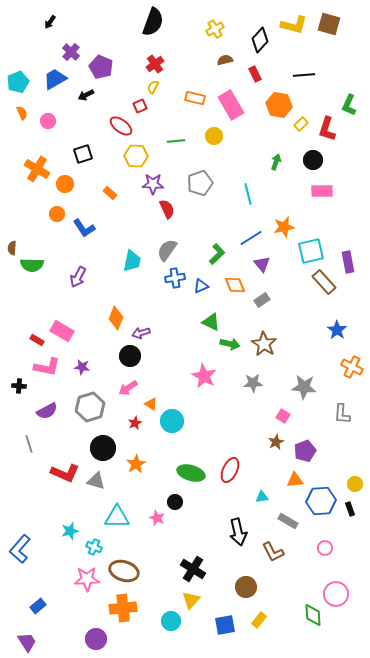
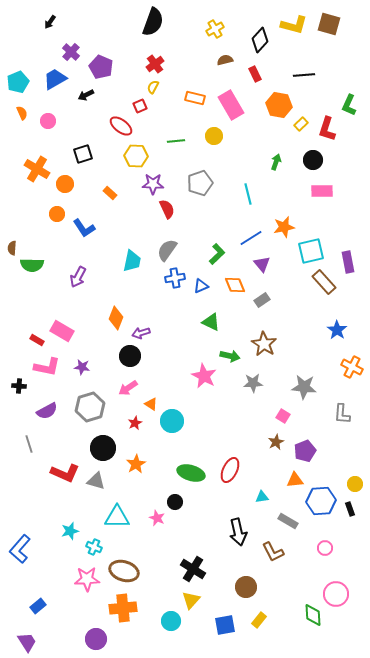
green arrow at (230, 344): moved 12 px down
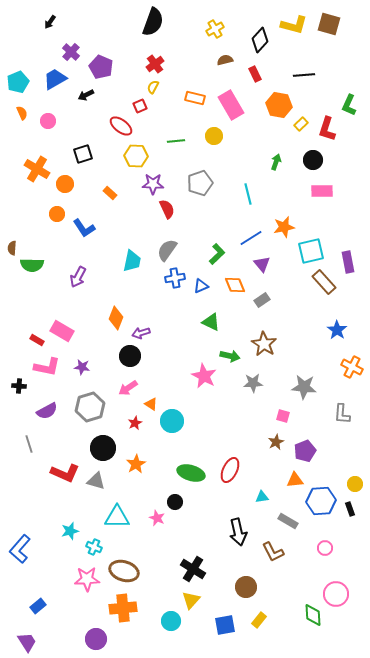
pink square at (283, 416): rotated 16 degrees counterclockwise
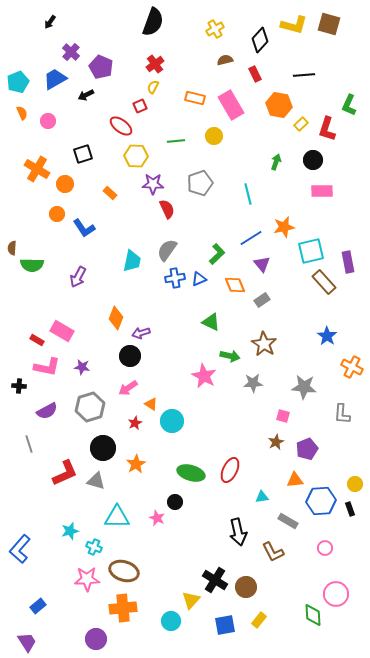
blue triangle at (201, 286): moved 2 px left, 7 px up
blue star at (337, 330): moved 10 px left, 6 px down
purple pentagon at (305, 451): moved 2 px right, 2 px up
red L-shape at (65, 473): rotated 48 degrees counterclockwise
black cross at (193, 569): moved 22 px right, 11 px down
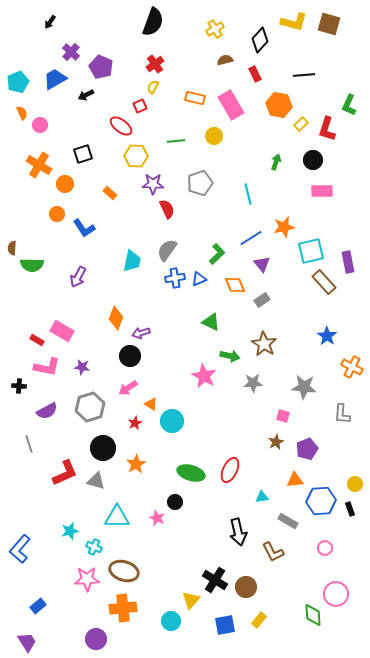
yellow L-shape at (294, 25): moved 3 px up
pink circle at (48, 121): moved 8 px left, 4 px down
orange cross at (37, 169): moved 2 px right, 4 px up
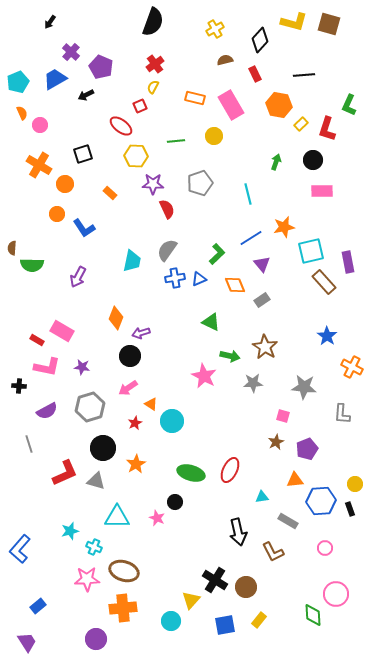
brown star at (264, 344): moved 1 px right, 3 px down
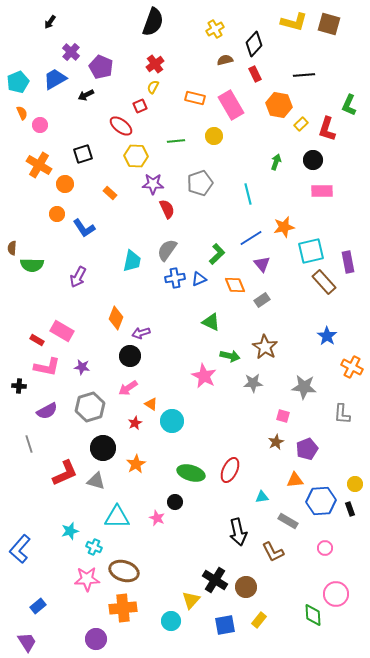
black diamond at (260, 40): moved 6 px left, 4 px down
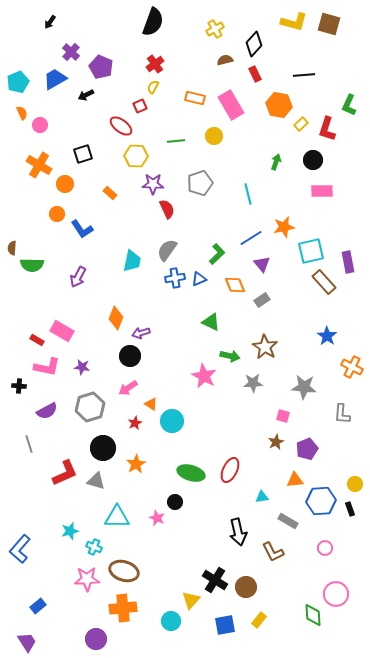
blue L-shape at (84, 228): moved 2 px left, 1 px down
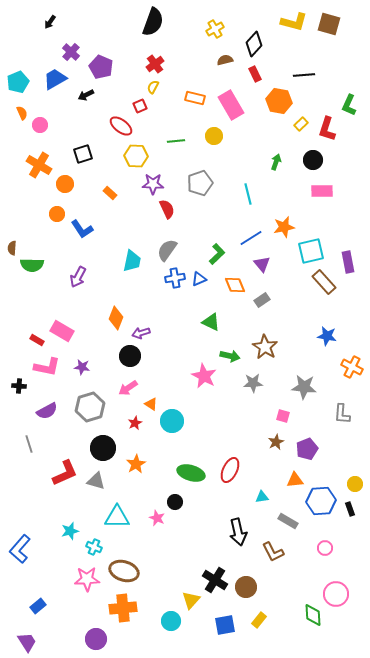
orange hexagon at (279, 105): moved 4 px up
blue star at (327, 336): rotated 24 degrees counterclockwise
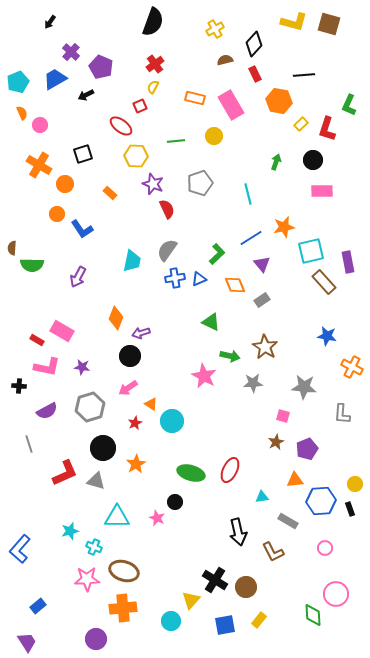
purple star at (153, 184): rotated 20 degrees clockwise
